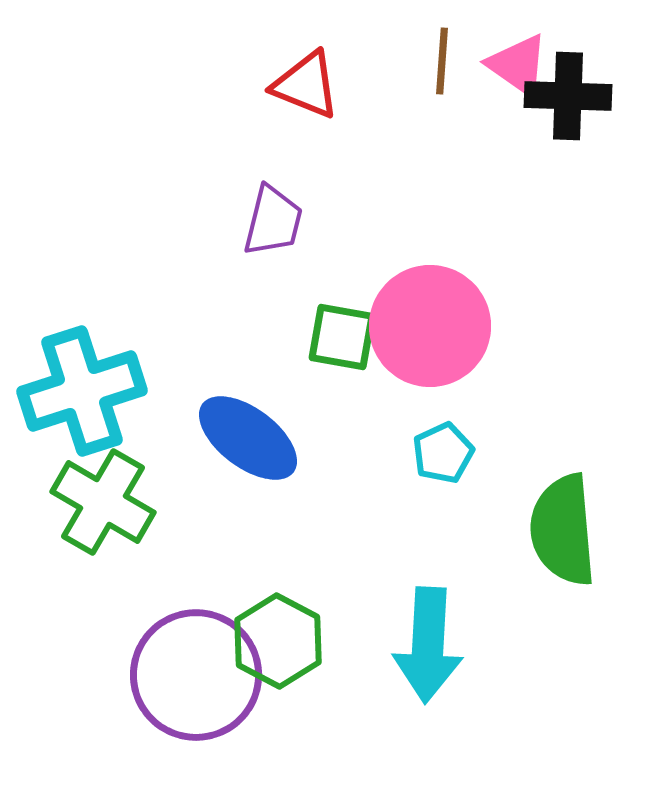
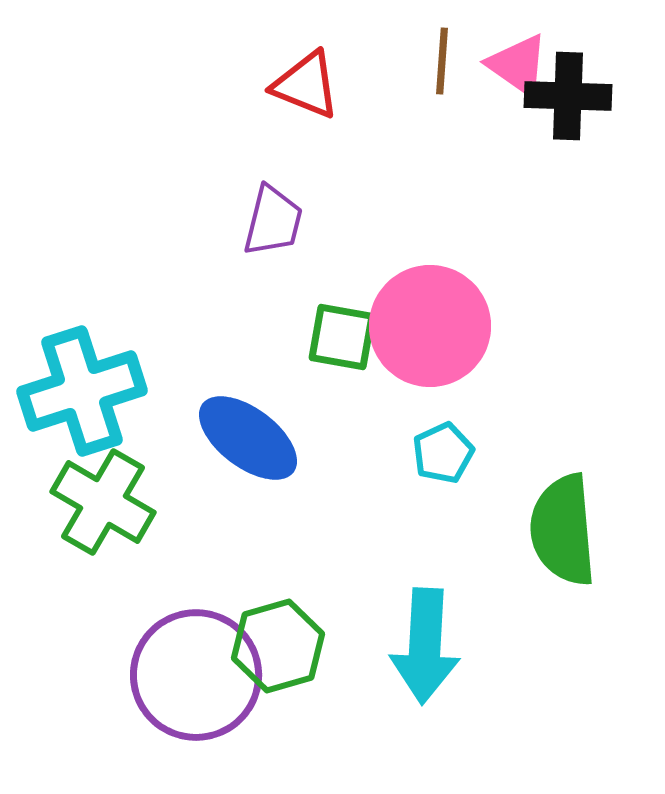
green hexagon: moved 5 px down; rotated 16 degrees clockwise
cyan arrow: moved 3 px left, 1 px down
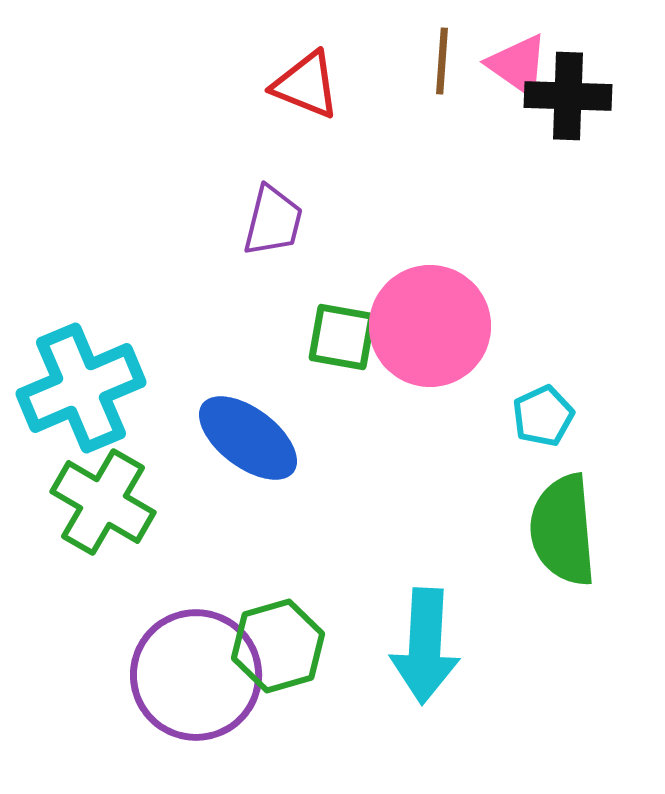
cyan cross: moved 1 px left, 3 px up; rotated 5 degrees counterclockwise
cyan pentagon: moved 100 px right, 37 px up
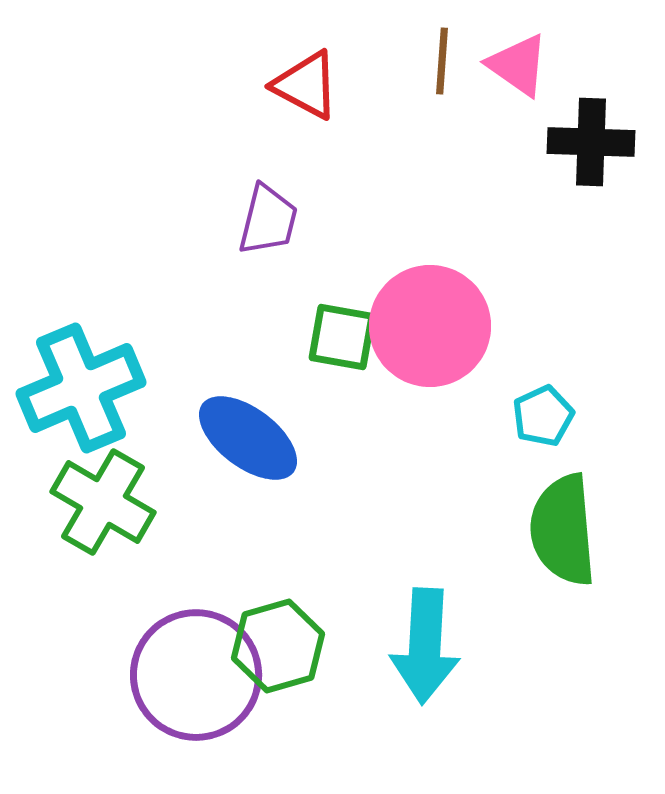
red triangle: rotated 6 degrees clockwise
black cross: moved 23 px right, 46 px down
purple trapezoid: moved 5 px left, 1 px up
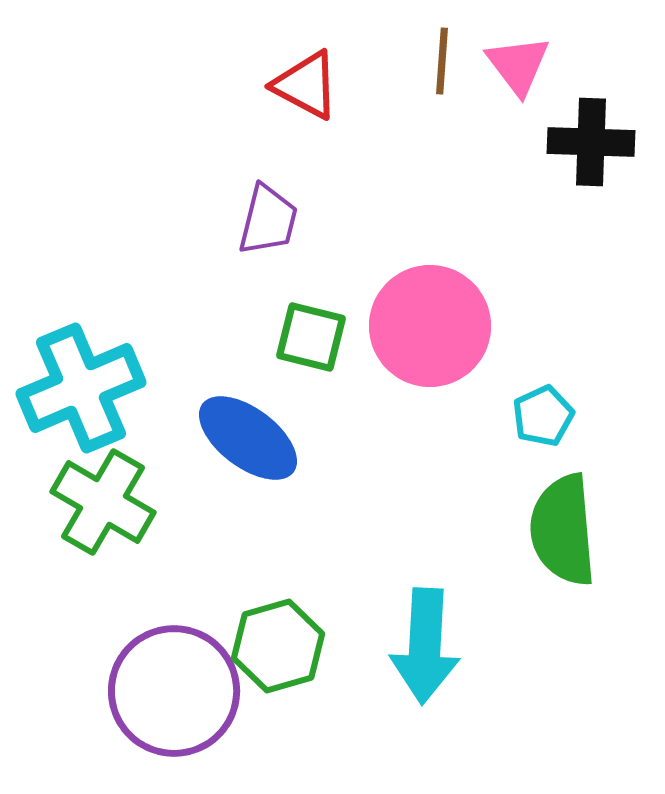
pink triangle: rotated 18 degrees clockwise
green square: moved 31 px left; rotated 4 degrees clockwise
purple circle: moved 22 px left, 16 px down
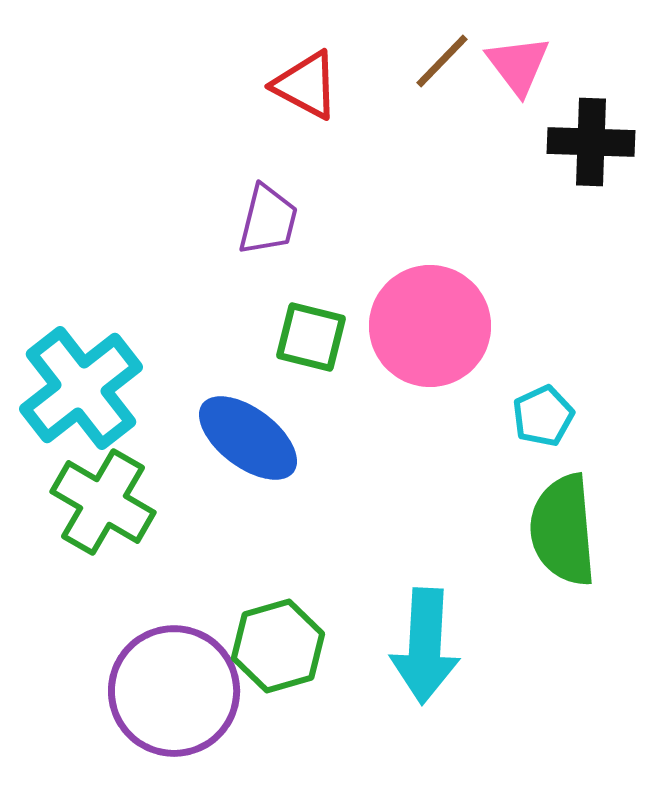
brown line: rotated 40 degrees clockwise
cyan cross: rotated 15 degrees counterclockwise
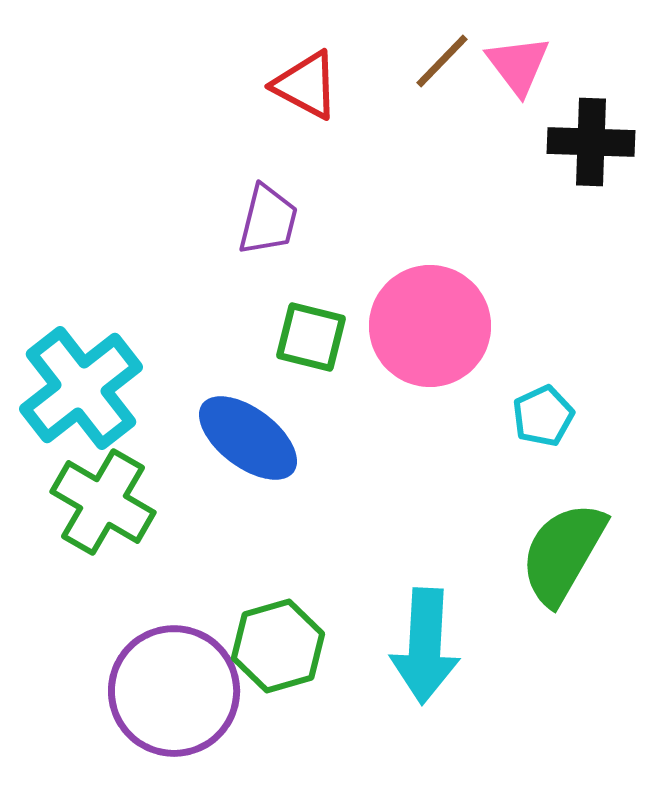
green semicircle: moved 23 px down; rotated 35 degrees clockwise
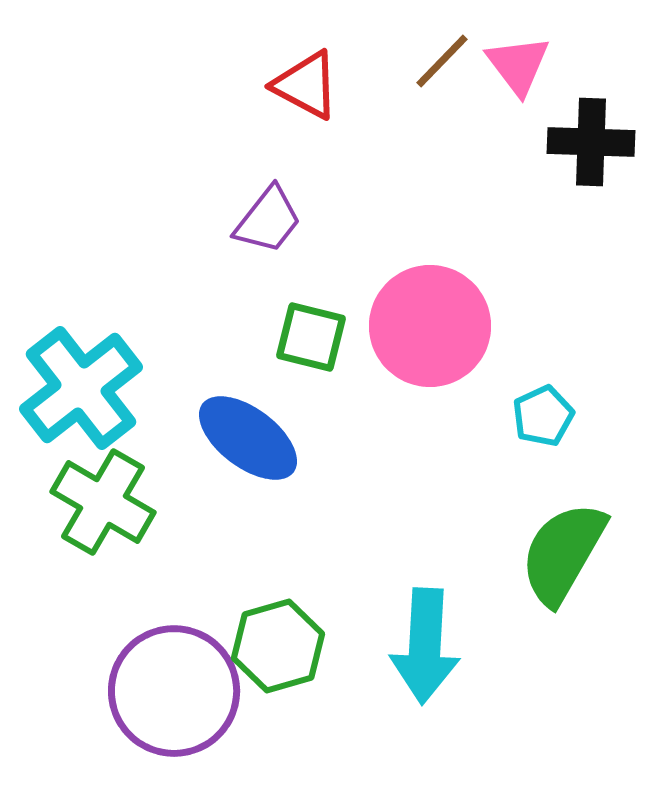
purple trapezoid: rotated 24 degrees clockwise
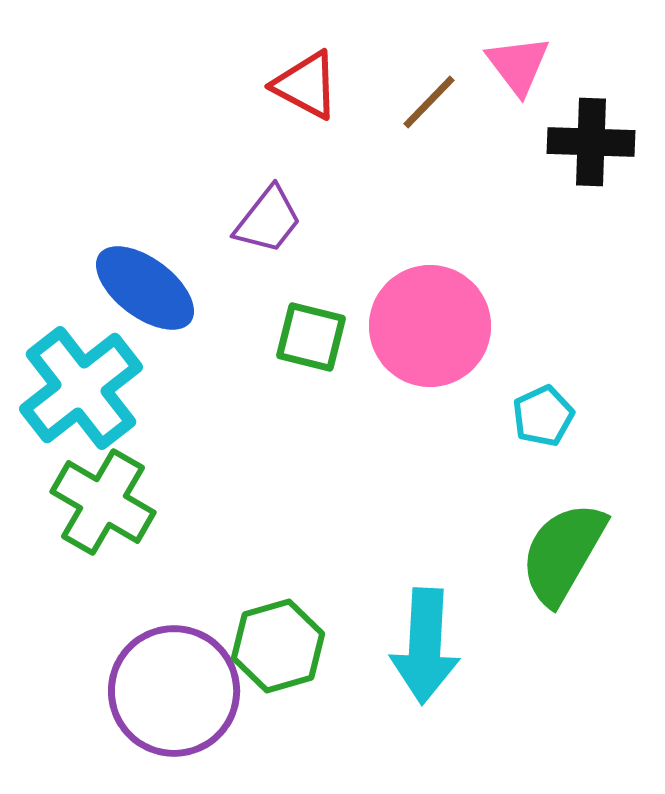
brown line: moved 13 px left, 41 px down
blue ellipse: moved 103 px left, 150 px up
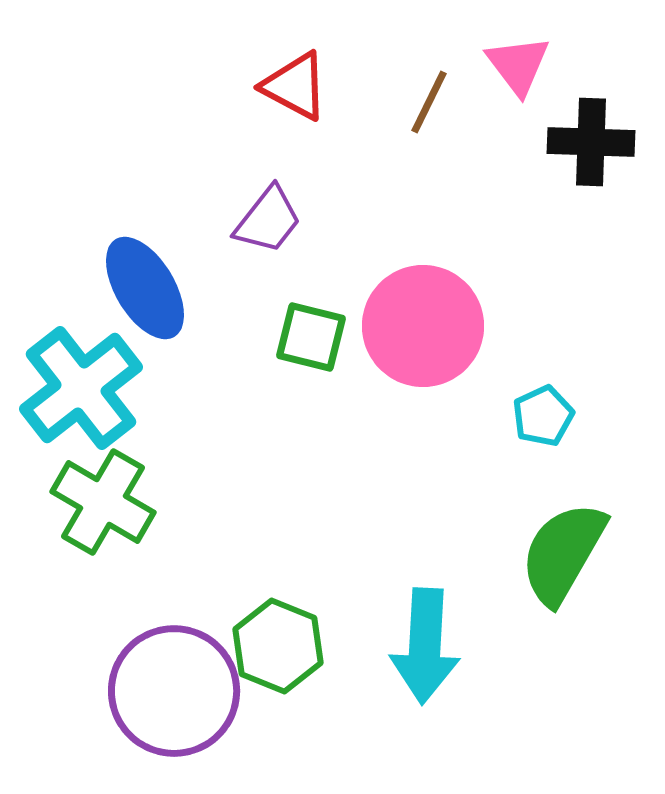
red triangle: moved 11 px left, 1 px down
brown line: rotated 18 degrees counterclockwise
blue ellipse: rotated 22 degrees clockwise
pink circle: moved 7 px left
green hexagon: rotated 22 degrees counterclockwise
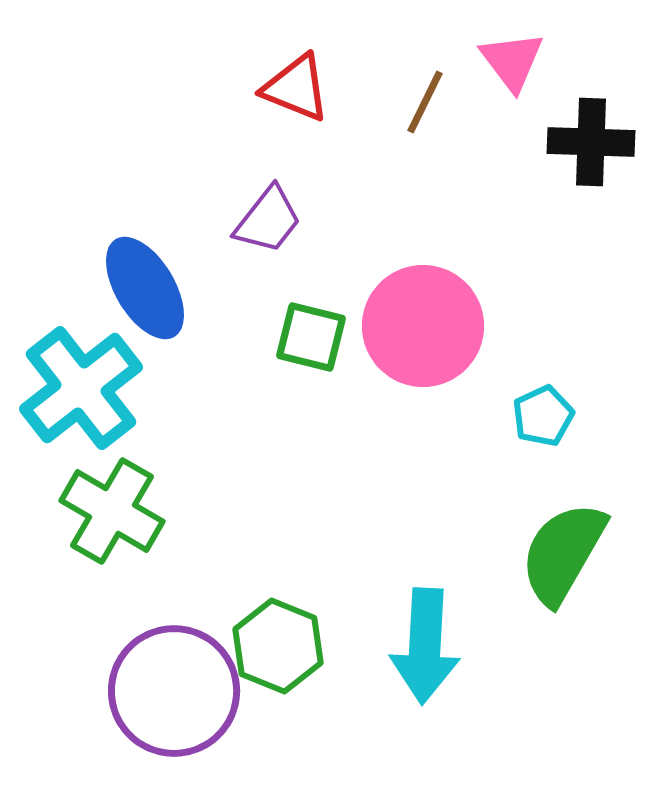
pink triangle: moved 6 px left, 4 px up
red triangle: moved 1 px right, 2 px down; rotated 6 degrees counterclockwise
brown line: moved 4 px left
green cross: moved 9 px right, 9 px down
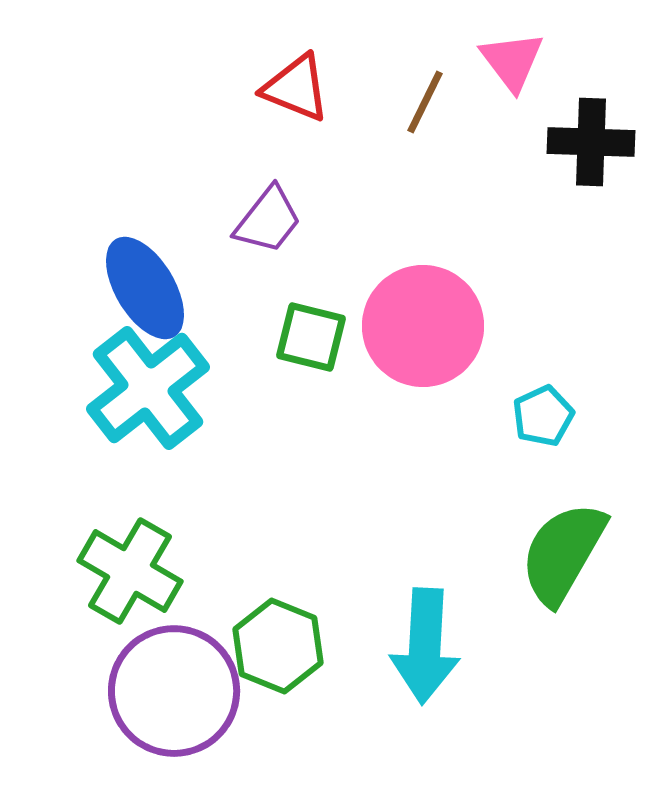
cyan cross: moved 67 px right
green cross: moved 18 px right, 60 px down
